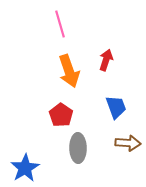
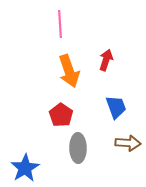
pink line: rotated 12 degrees clockwise
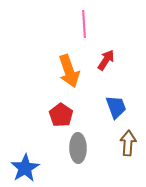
pink line: moved 24 px right
red arrow: rotated 15 degrees clockwise
brown arrow: rotated 90 degrees counterclockwise
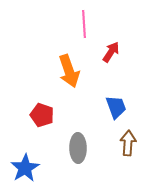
red arrow: moved 5 px right, 8 px up
red pentagon: moved 19 px left; rotated 15 degrees counterclockwise
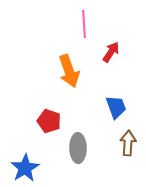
red pentagon: moved 7 px right, 6 px down
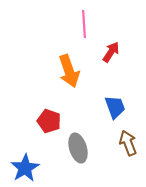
blue trapezoid: moved 1 px left
brown arrow: rotated 25 degrees counterclockwise
gray ellipse: rotated 16 degrees counterclockwise
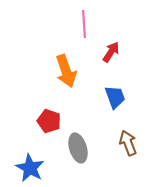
orange arrow: moved 3 px left
blue trapezoid: moved 10 px up
blue star: moved 5 px right; rotated 12 degrees counterclockwise
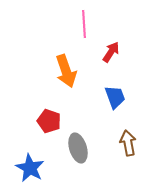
brown arrow: rotated 10 degrees clockwise
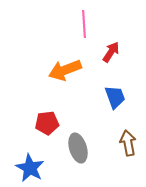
orange arrow: moved 1 px left, 1 px up; rotated 88 degrees clockwise
red pentagon: moved 2 px left, 2 px down; rotated 25 degrees counterclockwise
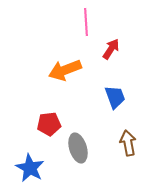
pink line: moved 2 px right, 2 px up
red arrow: moved 3 px up
red pentagon: moved 2 px right, 1 px down
